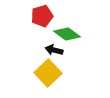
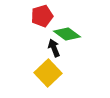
black arrow: moved 2 px up; rotated 54 degrees clockwise
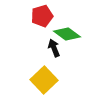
yellow square: moved 4 px left, 7 px down
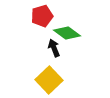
green diamond: moved 1 px up
yellow square: moved 5 px right
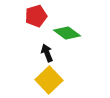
red pentagon: moved 6 px left
black arrow: moved 7 px left, 5 px down
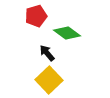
black arrow: rotated 18 degrees counterclockwise
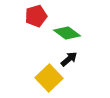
black arrow: moved 22 px right, 6 px down; rotated 90 degrees clockwise
yellow square: moved 2 px up
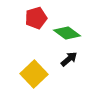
red pentagon: moved 2 px down
yellow square: moved 15 px left, 4 px up
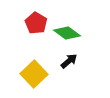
red pentagon: moved 5 px down; rotated 25 degrees counterclockwise
black arrow: moved 2 px down
